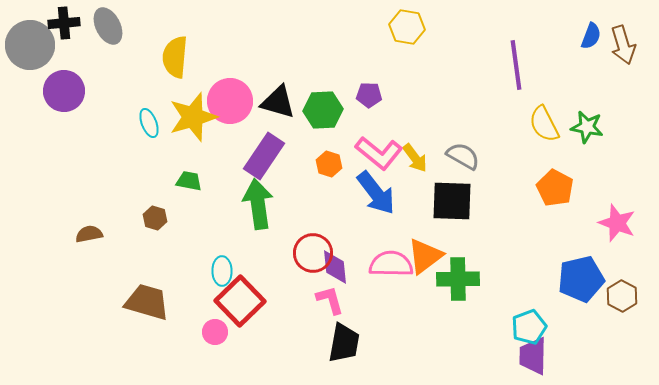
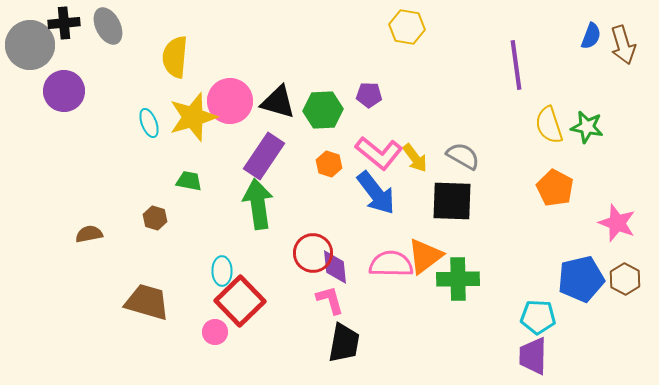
yellow semicircle at (544, 124): moved 5 px right, 1 px down; rotated 9 degrees clockwise
brown hexagon at (622, 296): moved 3 px right, 17 px up
cyan pentagon at (529, 327): moved 9 px right, 10 px up; rotated 24 degrees clockwise
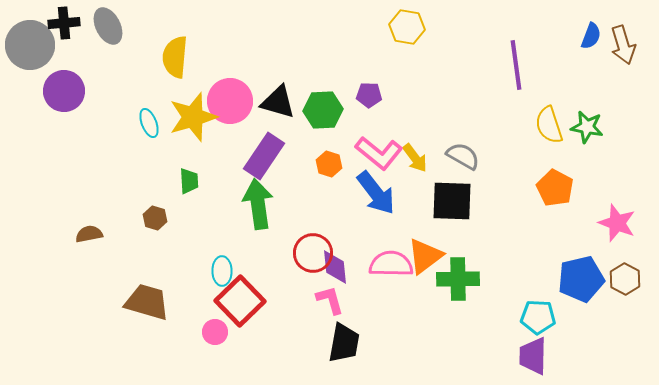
green trapezoid at (189, 181): rotated 76 degrees clockwise
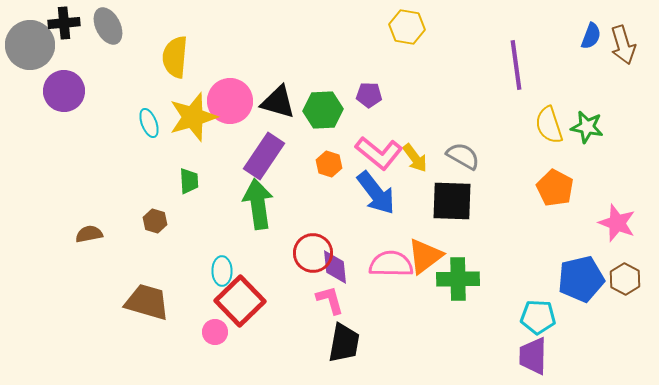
brown hexagon at (155, 218): moved 3 px down
